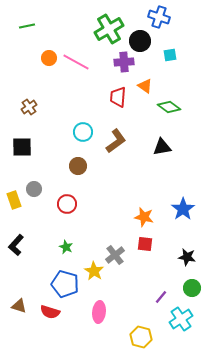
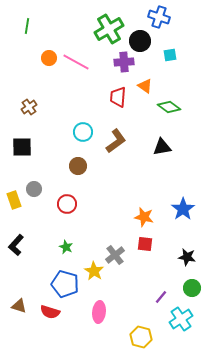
green line: rotated 70 degrees counterclockwise
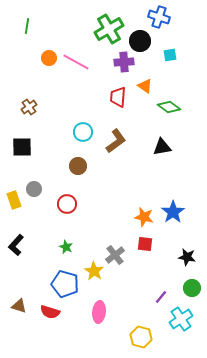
blue star: moved 10 px left, 3 px down
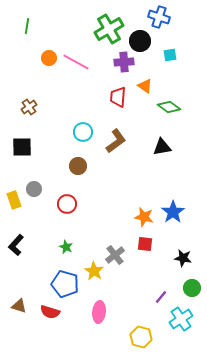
black star: moved 4 px left, 1 px down
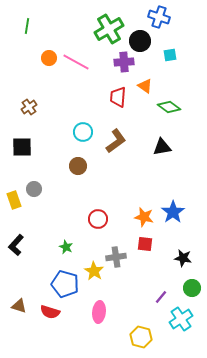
red circle: moved 31 px right, 15 px down
gray cross: moved 1 px right, 2 px down; rotated 30 degrees clockwise
